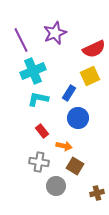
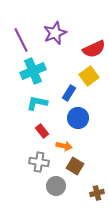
yellow square: moved 1 px left; rotated 12 degrees counterclockwise
cyan L-shape: moved 1 px left, 4 px down
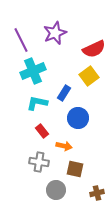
blue rectangle: moved 5 px left
brown square: moved 3 px down; rotated 18 degrees counterclockwise
gray circle: moved 4 px down
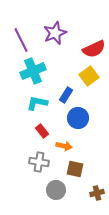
blue rectangle: moved 2 px right, 2 px down
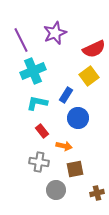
brown square: rotated 24 degrees counterclockwise
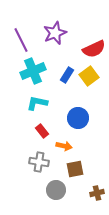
blue rectangle: moved 1 px right, 20 px up
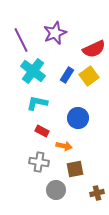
cyan cross: rotated 30 degrees counterclockwise
red rectangle: rotated 24 degrees counterclockwise
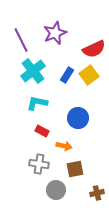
cyan cross: rotated 15 degrees clockwise
yellow square: moved 1 px up
gray cross: moved 2 px down
